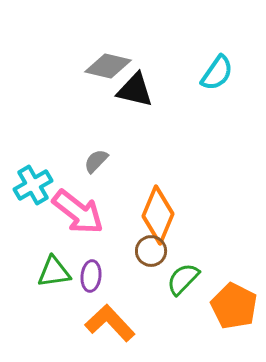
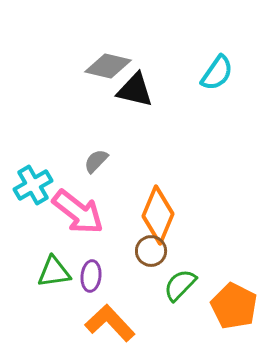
green semicircle: moved 3 px left, 6 px down
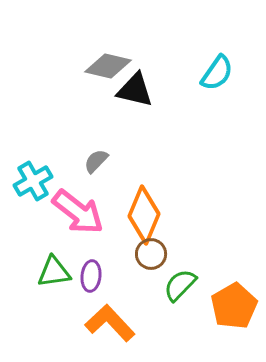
cyan cross: moved 4 px up
orange diamond: moved 14 px left
brown circle: moved 3 px down
orange pentagon: rotated 15 degrees clockwise
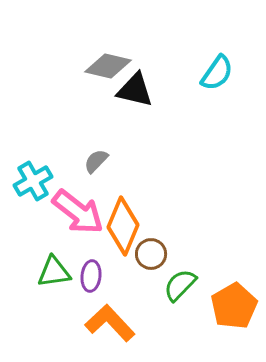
orange diamond: moved 21 px left, 11 px down
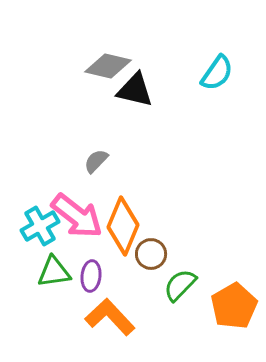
cyan cross: moved 7 px right, 45 px down
pink arrow: moved 1 px left, 4 px down
orange L-shape: moved 6 px up
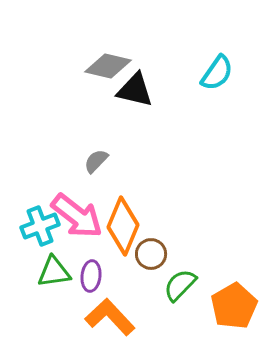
cyan cross: rotated 9 degrees clockwise
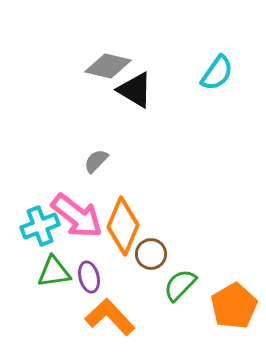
black triangle: rotated 18 degrees clockwise
purple ellipse: moved 2 px left, 1 px down; rotated 20 degrees counterclockwise
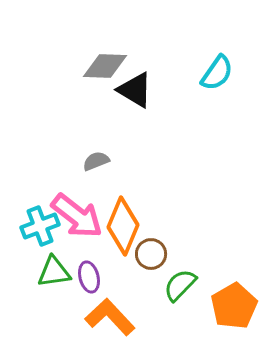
gray diamond: moved 3 px left; rotated 12 degrees counterclockwise
gray semicircle: rotated 24 degrees clockwise
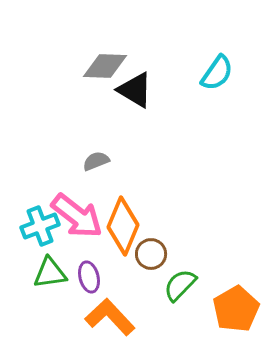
green triangle: moved 4 px left, 1 px down
orange pentagon: moved 2 px right, 3 px down
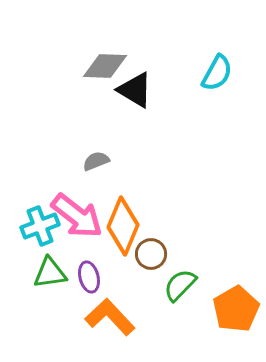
cyan semicircle: rotated 6 degrees counterclockwise
